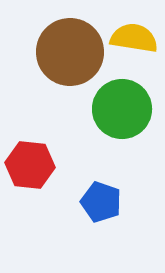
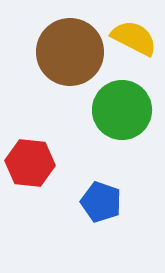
yellow semicircle: rotated 18 degrees clockwise
green circle: moved 1 px down
red hexagon: moved 2 px up
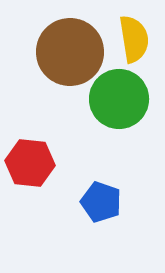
yellow semicircle: moved 1 px down; rotated 54 degrees clockwise
green circle: moved 3 px left, 11 px up
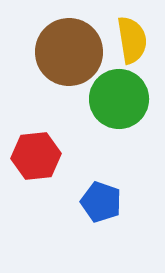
yellow semicircle: moved 2 px left, 1 px down
brown circle: moved 1 px left
red hexagon: moved 6 px right, 7 px up; rotated 12 degrees counterclockwise
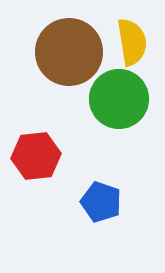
yellow semicircle: moved 2 px down
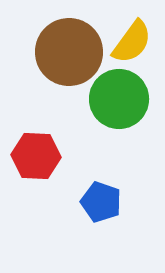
yellow semicircle: rotated 45 degrees clockwise
red hexagon: rotated 9 degrees clockwise
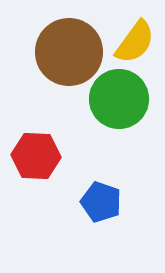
yellow semicircle: moved 3 px right
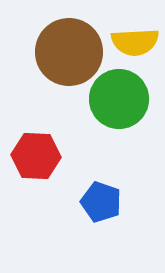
yellow semicircle: rotated 51 degrees clockwise
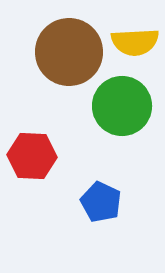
green circle: moved 3 px right, 7 px down
red hexagon: moved 4 px left
blue pentagon: rotated 6 degrees clockwise
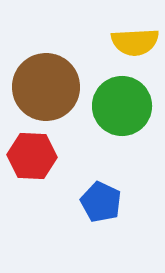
brown circle: moved 23 px left, 35 px down
